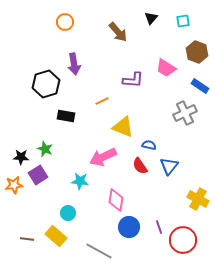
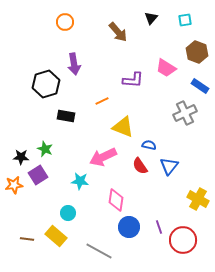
cyan square: moved 2 px right, 1 px up
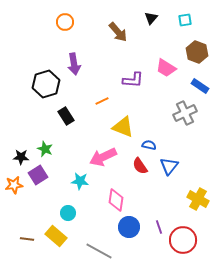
black rectangle: rotated 48 degrees clockwise
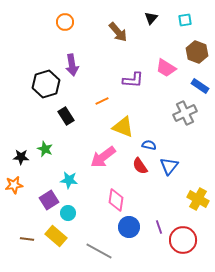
purple arrow: moved 2 px left, 1 px down
pink arrow: rotated 12 degrees counterclockwise
purple square: moved 11 px right, 25 px down
cyan star: moved 11 px left, 1 px up
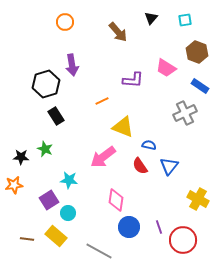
black rectangle: moved 10 px left
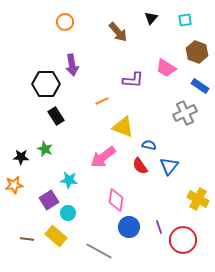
black hexagon: rotated 16 degrees clockwise
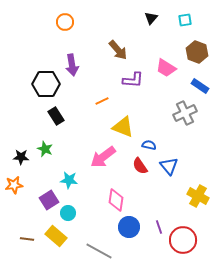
brown arrow: moved 18 px down
blue triangle: rotated 18 degrees counterclockwise
yellow cross: moved 3 px up
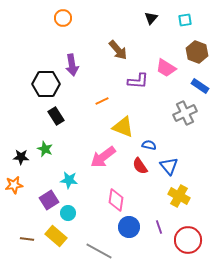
orange circle: moved 2 px left, 4 px up
purple L-shape: moved 5 px right, 1 px down
yellow cross: moved 19 px left
red circle: moved 5 px right
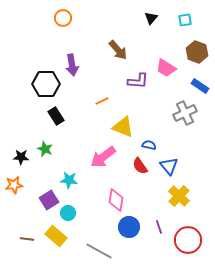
yellow cross: rotated 15 degrees clockwise
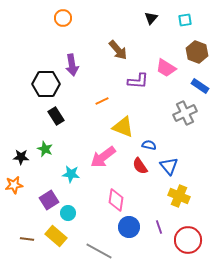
cyan star: moved 2 px right, 6 px up
yellow cross: rotated 20 degrees counterclockwise
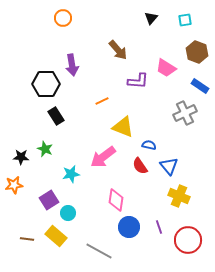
cyan star: rotated 18 degrees counterclockwise
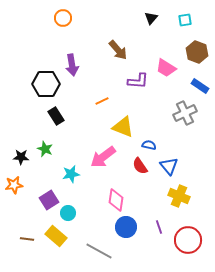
blue circle: moved 3 px left
